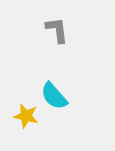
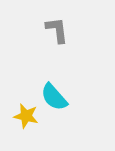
cyan semicircle: moved 1 px down
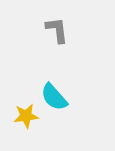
yellow star: rotated 20 degrees counterclockwise
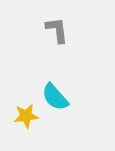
cyan semicircle: moved 1 px right
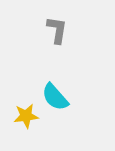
gray L-shape: rotated 16 degrees clockwise
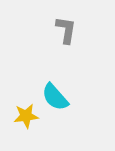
gray L-shape: moved 9 px right
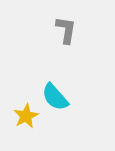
yellow star: rotated 20 degrees counterclockwise
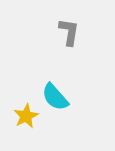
gray L-shape: moved 3 px right, 2 px down
